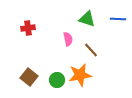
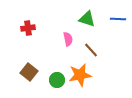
brown square: moved 5 px up
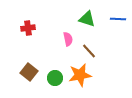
brown line: moved 2 px left, 1 px down
green circle: moved 2 px left, 2 px up
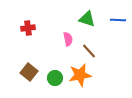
blue line: moved 1 px down
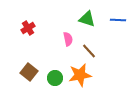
red cross: rotated 24 degrees counterclockwise
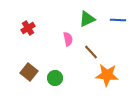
green triangle: rotated 42 degrees counterclockwise
brown line: moved 2 px right, 1 px down
orange star: moved 27 px right; rotated 15 degrees clockwise
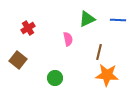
brown line: moved 8 px right; rotated 56 degrees clockwise
brown square: moved 11 px left, 12 px up
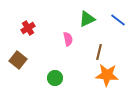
blue line: rotated 35 degrees clockwise
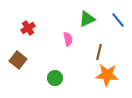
blue line: rotated 14 degrees clockwise
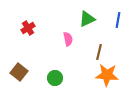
blue line: rotated 49 degrees clockwise
brown square: moved 1 px right, 12 px down
